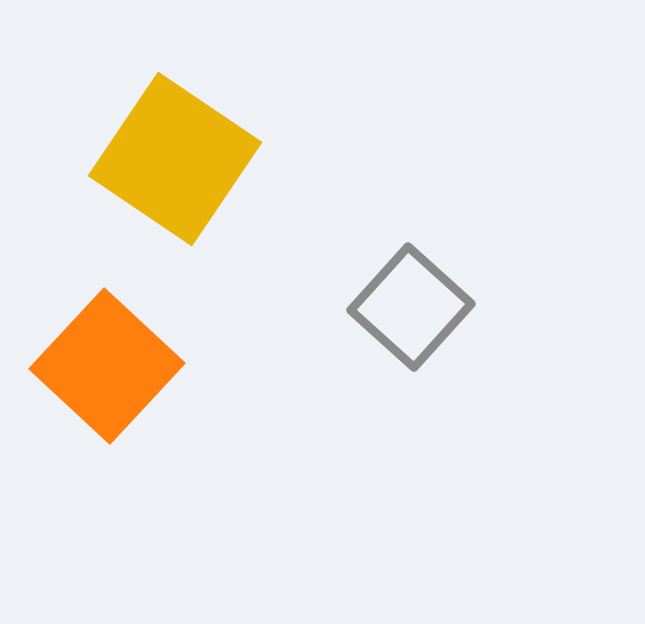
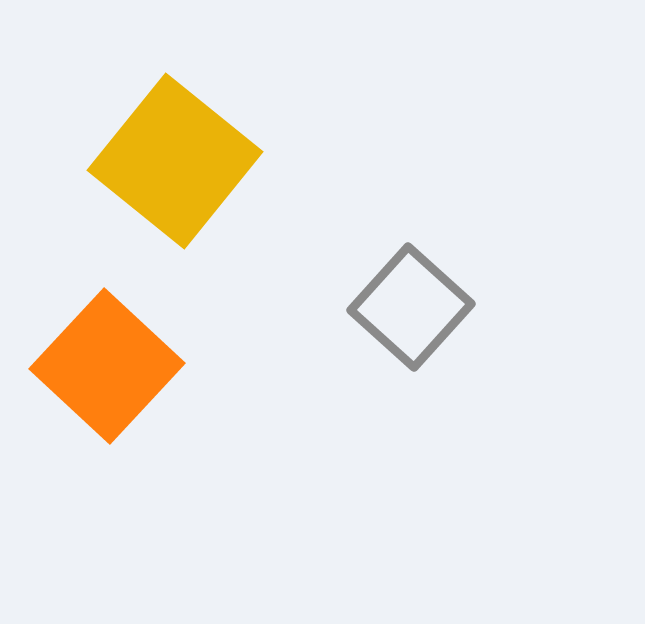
yellow square: moved 2 px down; rotated 5 degrees clockwise
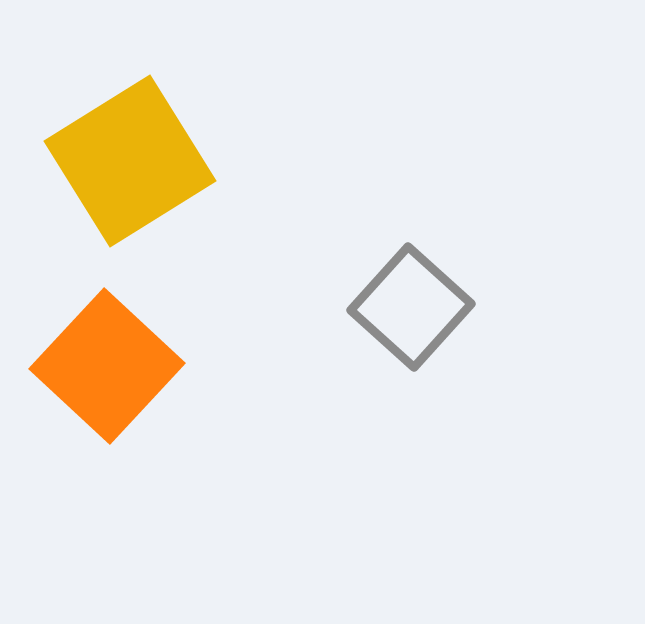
yellow square: moved 45 px left; rotated 19 degrees clockwise
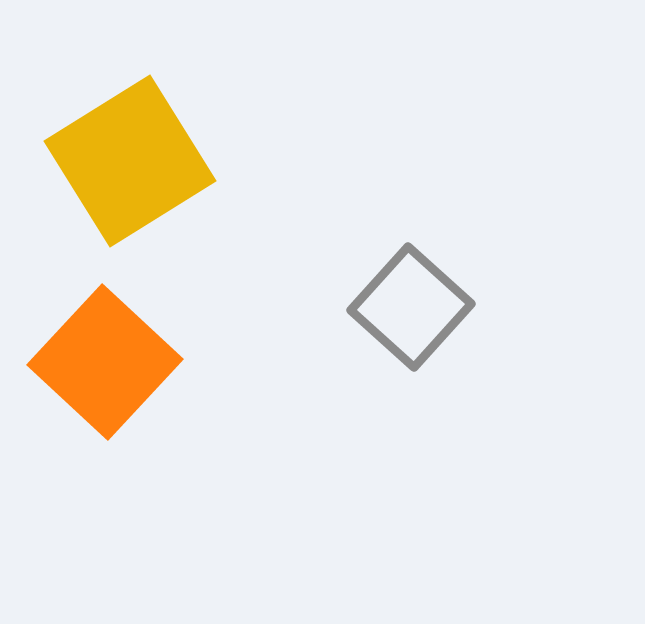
orange square: moved 2 px left, 4 px up
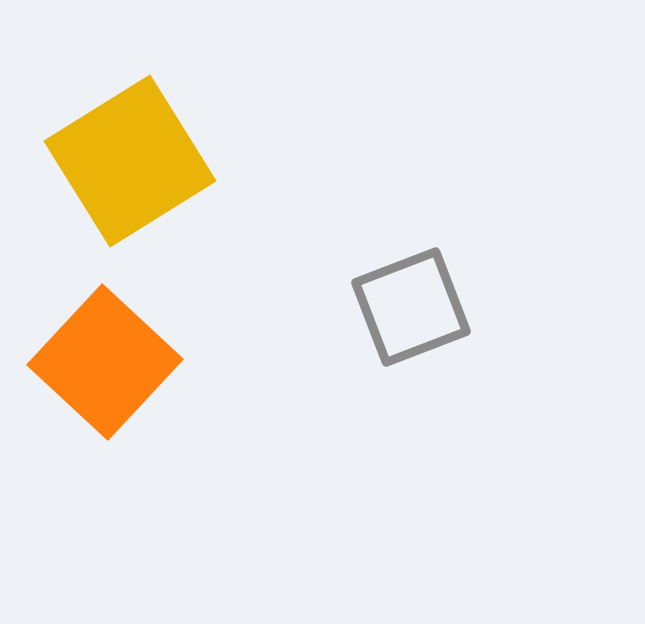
gray square: rotated 27 degrees clockwise
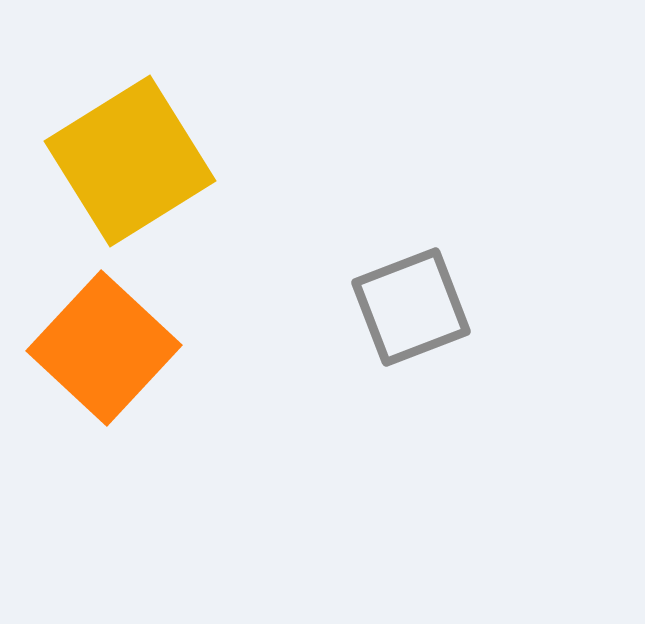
orange square: moved 1 px left, 14 px up
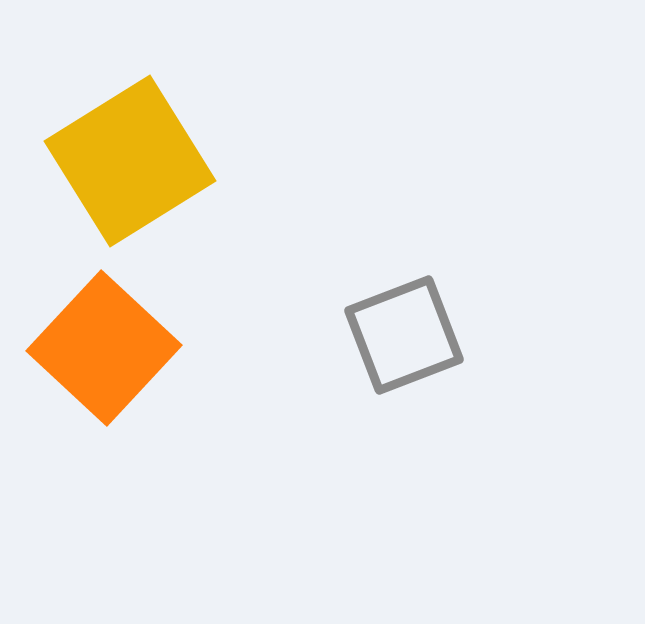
gray square: moved 7 px left, 28 px down
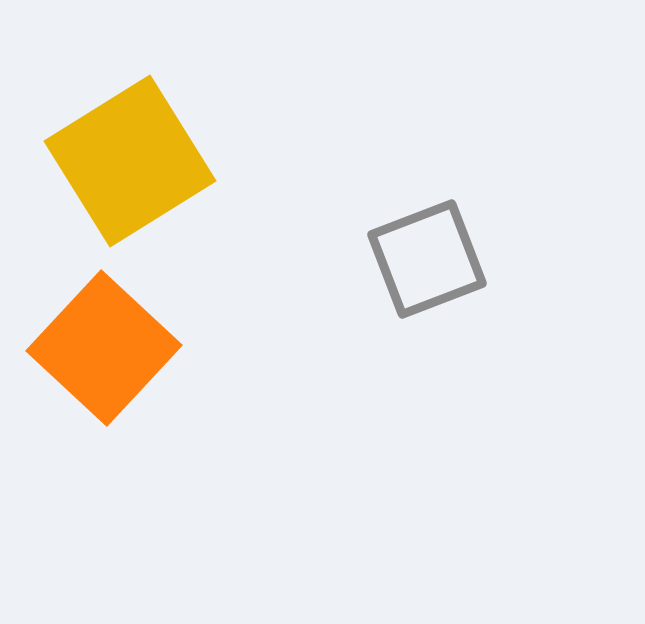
gray square: moved 23 px right, 76 px up
